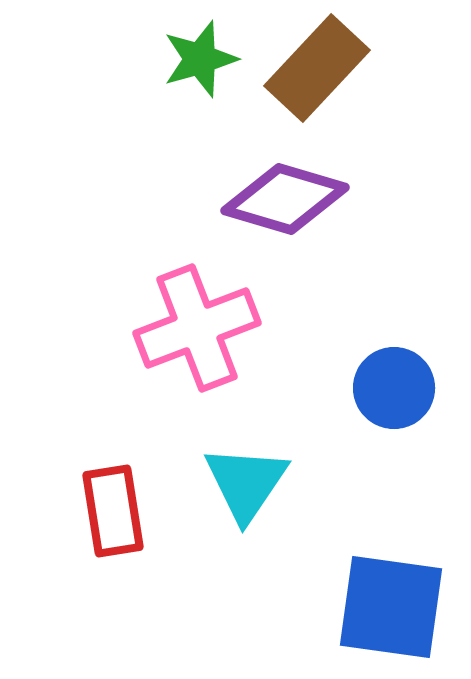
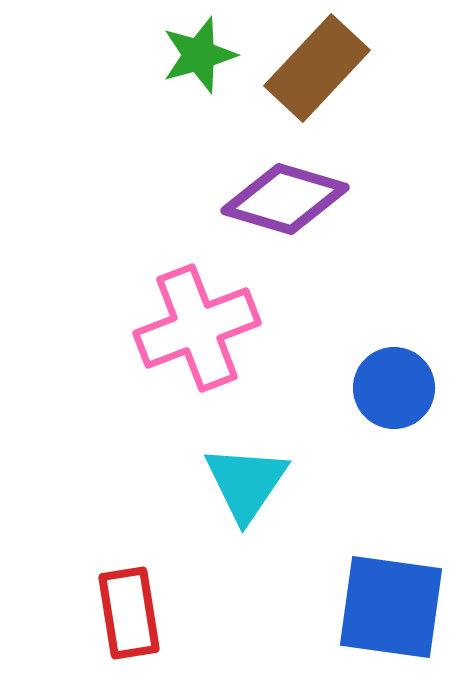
green star: moved 1 px left, 4 px up
red rectangle: moved 16 px right, 102 px down
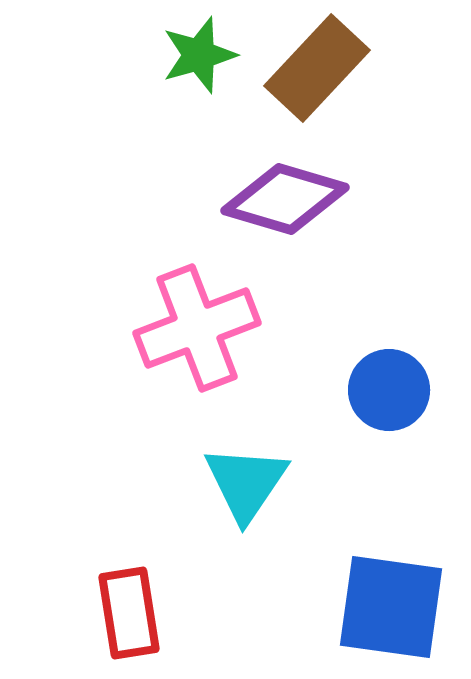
blue circle: moved 5 px left, 2 px down
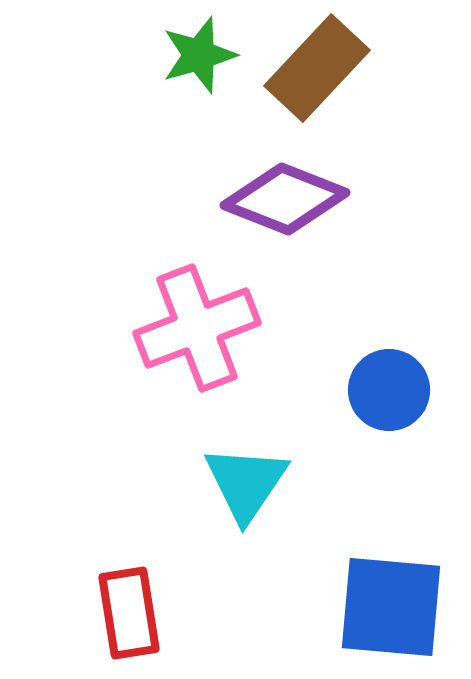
purple diamond: rotated 5 degrees clockwise
blue square: rotated 3 degrees counterclockwise
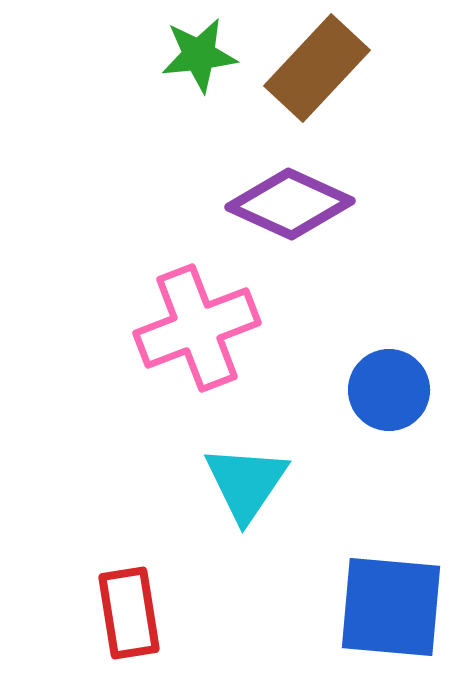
green star: rotated 10 degrees clockwise
purple diamond: moved 5 px right, 5 px down; rotated 3 degrees clockwise
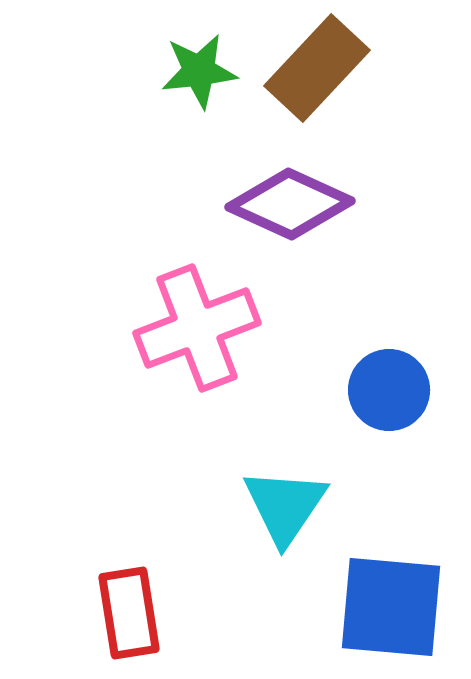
green star: moved 16 px down
cyan triangle: moved 39 px right, 23 px down
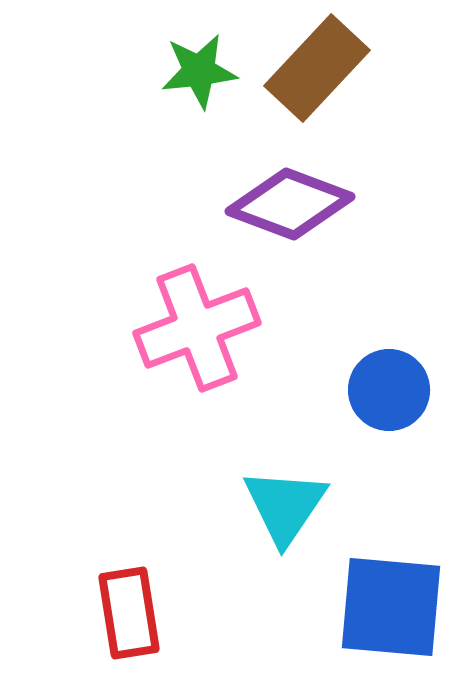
purple diamond: rotated 4 degrees counterclockwise
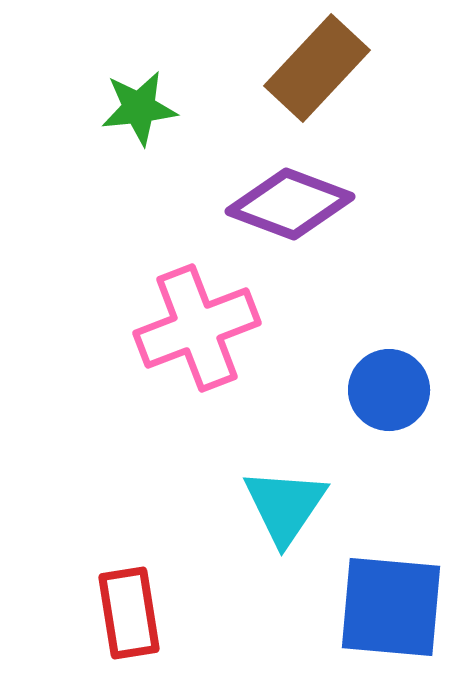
green star: moved 60 px left, 37 px down
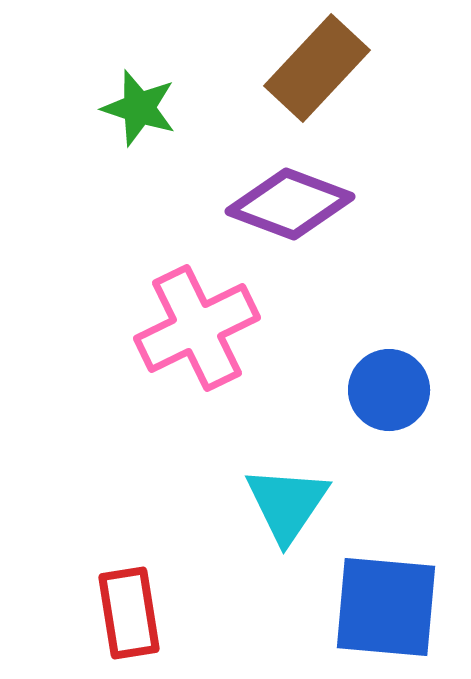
green star: rotated 24 degrees clockwise
pink cross: rotated 5 degrees counterclockwise
cyan triangle: moved 2 px right, 2 px up
blue square: moved 5 px left
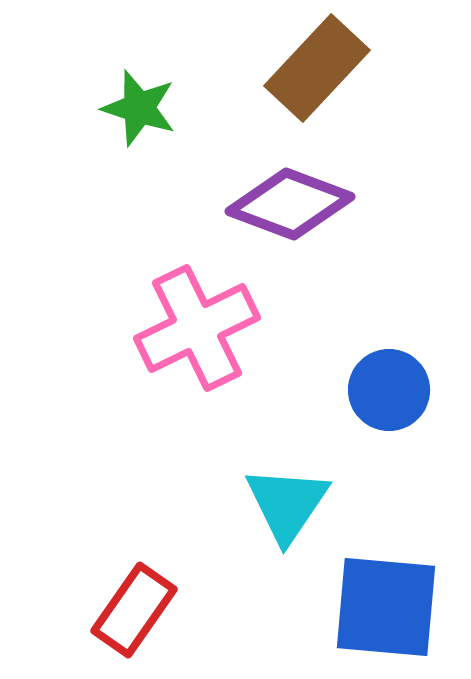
red rectangle: moved 5 px right, 3 px up; rotated 44 degrees clockwise
